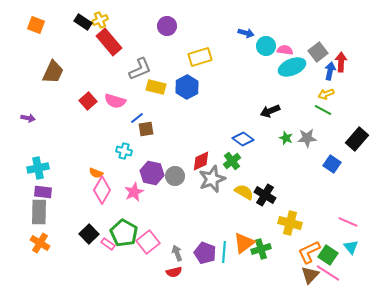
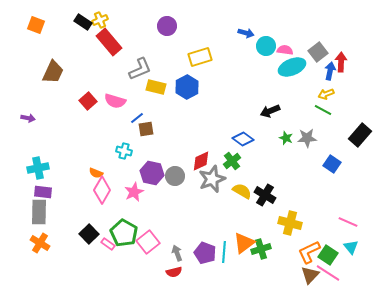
black rectangle at (357, 139): moved 3 px right, 4 px up
yellow semicircle at (244, 192): moved 2 px left, 1 px up
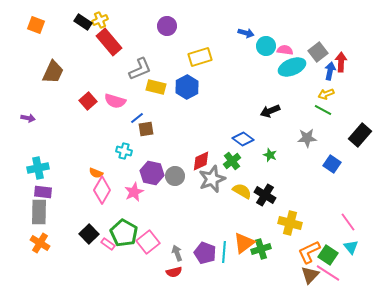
green star at (286, 138): moved 16 px left, 17 px down
pink line at (348, 222): rotated 30 degrees clockwise
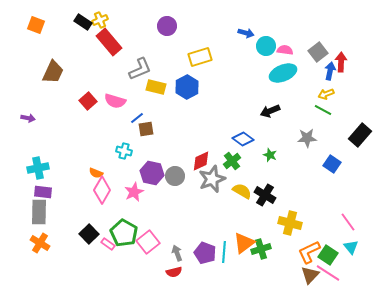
cyan ellipse at (292, 67): moved 9 px left, 6 px down
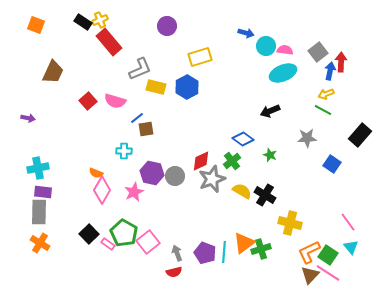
cyan cross at (124, 151): rotated 14 degrees counterclockwise
